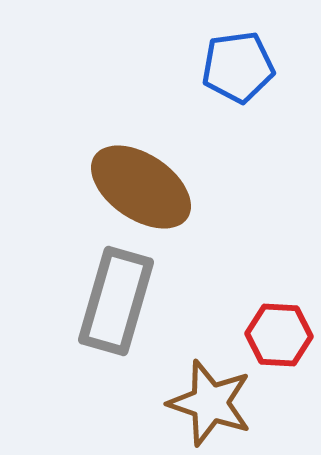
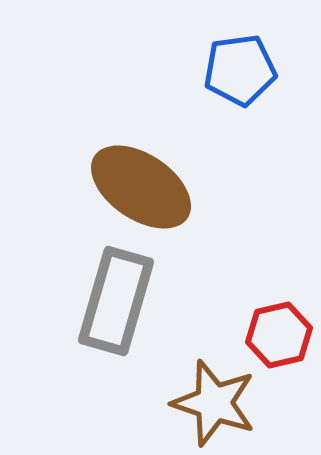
blue pentagon: moved 2 px right, 3 px down
red hexagon: rotated 16 degrees counterclockwise
brown star: moved 4 px right
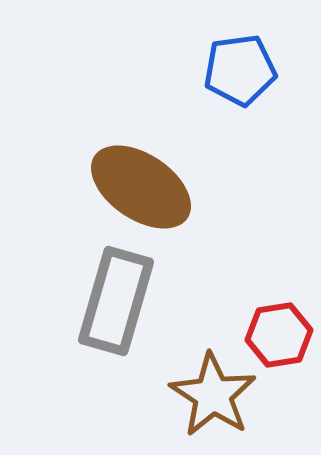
red hexagon: rotated 4 degrees clockwise
brown star: moved 1 px left, 8 px up; rotated 14 degrees clockwise
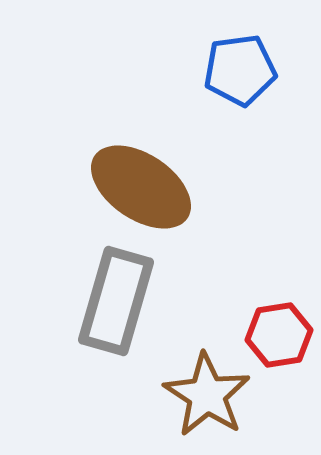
brown star: moved 6 px left
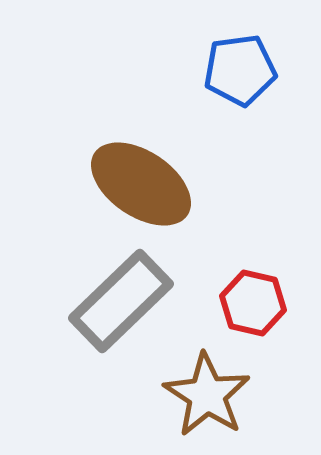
brown ellipse: moved 3 px up
gray rectangle: moved 5 px right; rotated 30 degrees clockwise
red hexagon: moved 26 px left, 32 px up; rotated 22 degrees clockwise
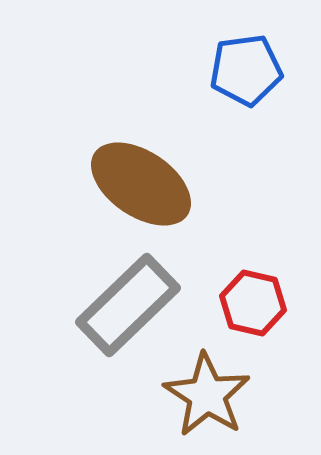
blue pentagon: moved 6 px right
gray rectangle: moved 7 px right, 4 px down
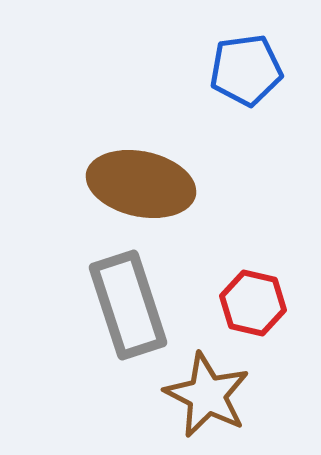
brown ellipse: rotated 22 degrees counterclockwise
gray rectangle: rotated 64 degrees counterclockwise
brown star: rotated 6 degrees counterclockwise
